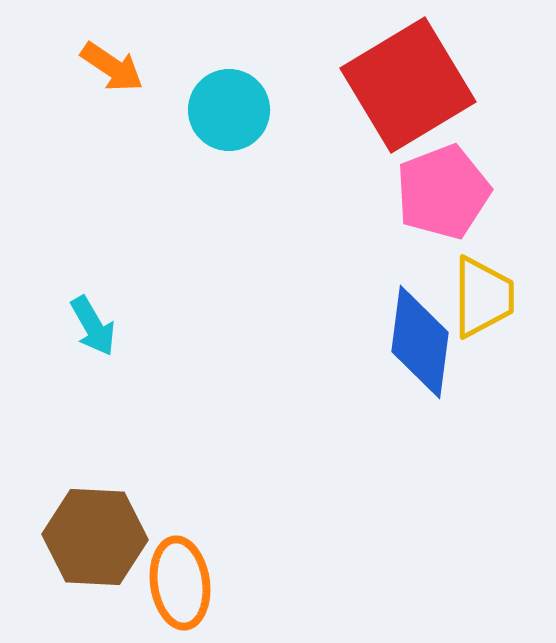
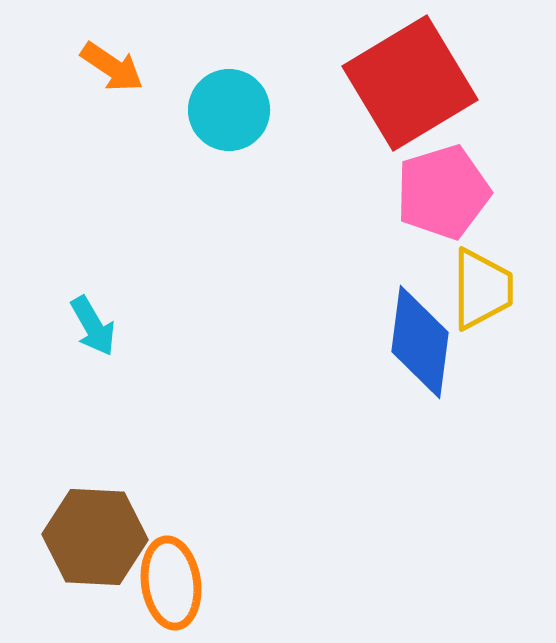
red square: moved 2 px right, 2 px up
pink pentagon: rotated 4 degrees clockwise
yellow trapezoid: moved 1 px left, 8 px up
orange ellipse: moved 9 px left
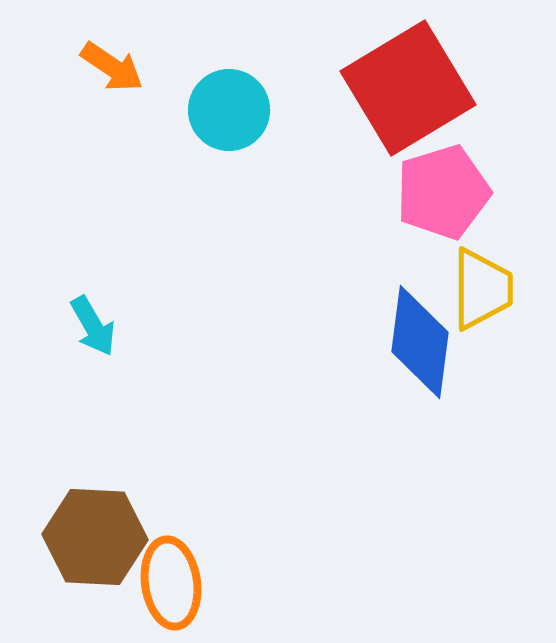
red square: moved 2 px left, 5 px down
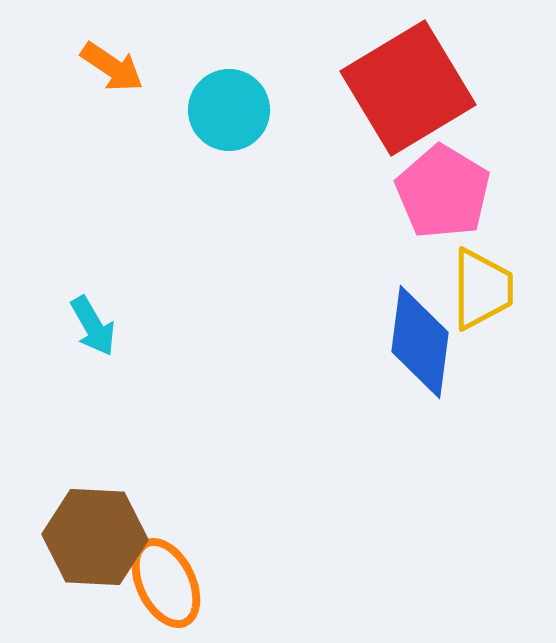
pink pentagon: rotated 24 degrees counterclockwise
orange ellipse: moved 5 px left; rotated 18 degrees counterclockwise
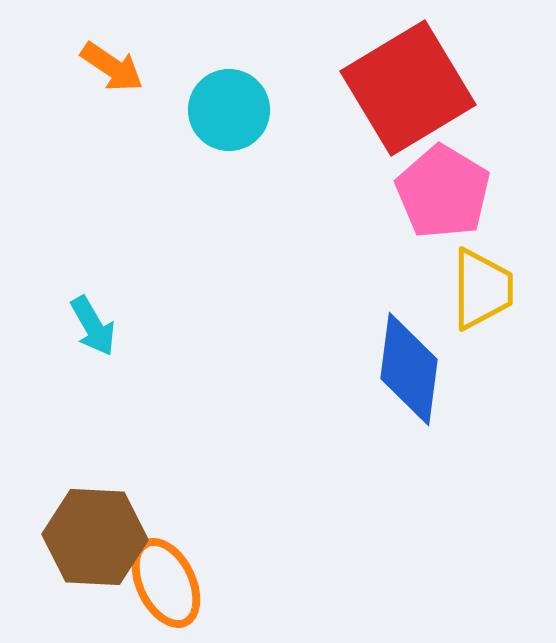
blue diamond: moved 11 px left, 27 px down
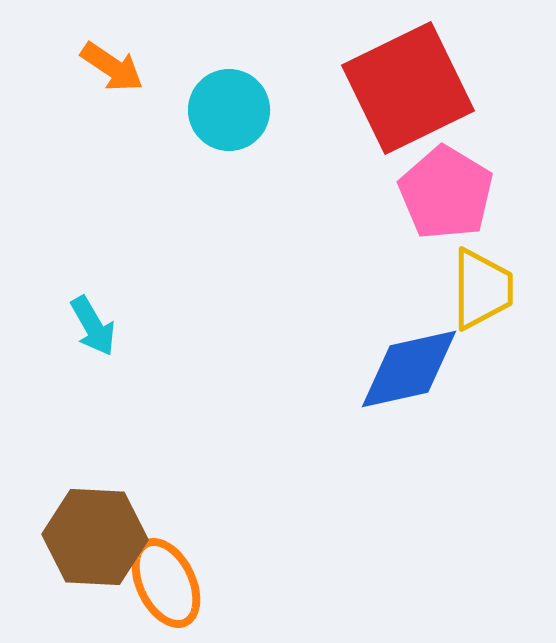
red square: rotated 5 degrees clockwise
pink pentagon: moved 3 px right, 1 px down
blue diamond: rotated 70 degrees clockwise
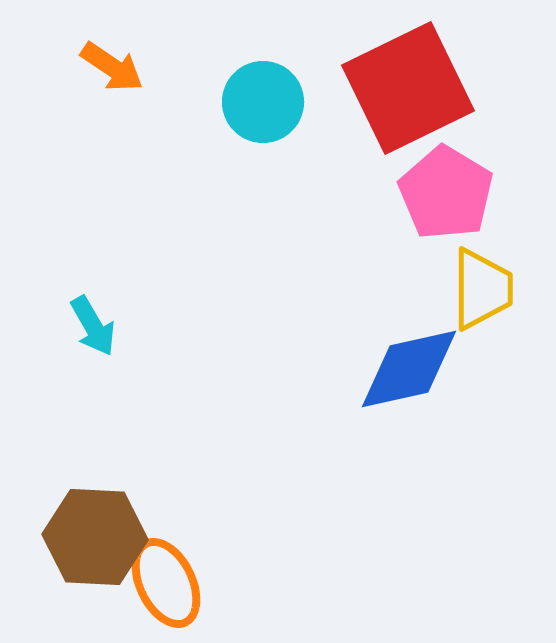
cyan circle: moved 34 px right, 8 px up
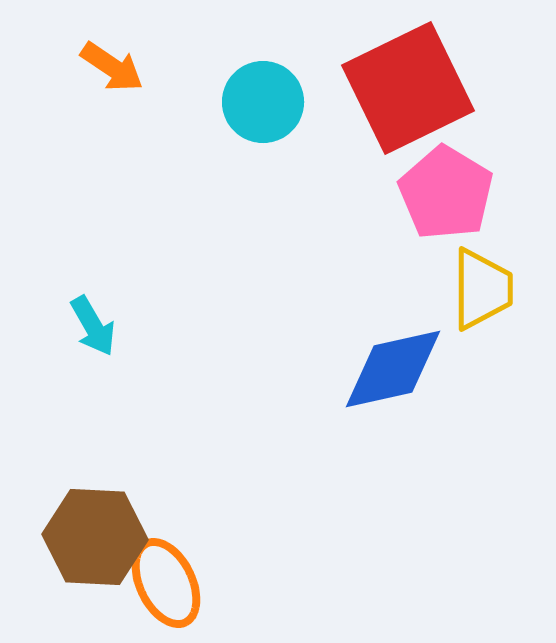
blue diamond: moved 16 px left
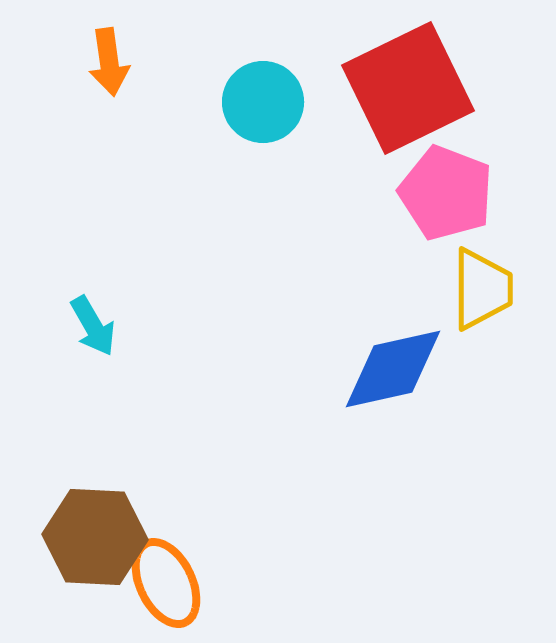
orange arrow: moved 3 px left, 5 px up; rotated 48 degrees clockwise
pink pentagon: rotated 10 degrees counterclockwise
